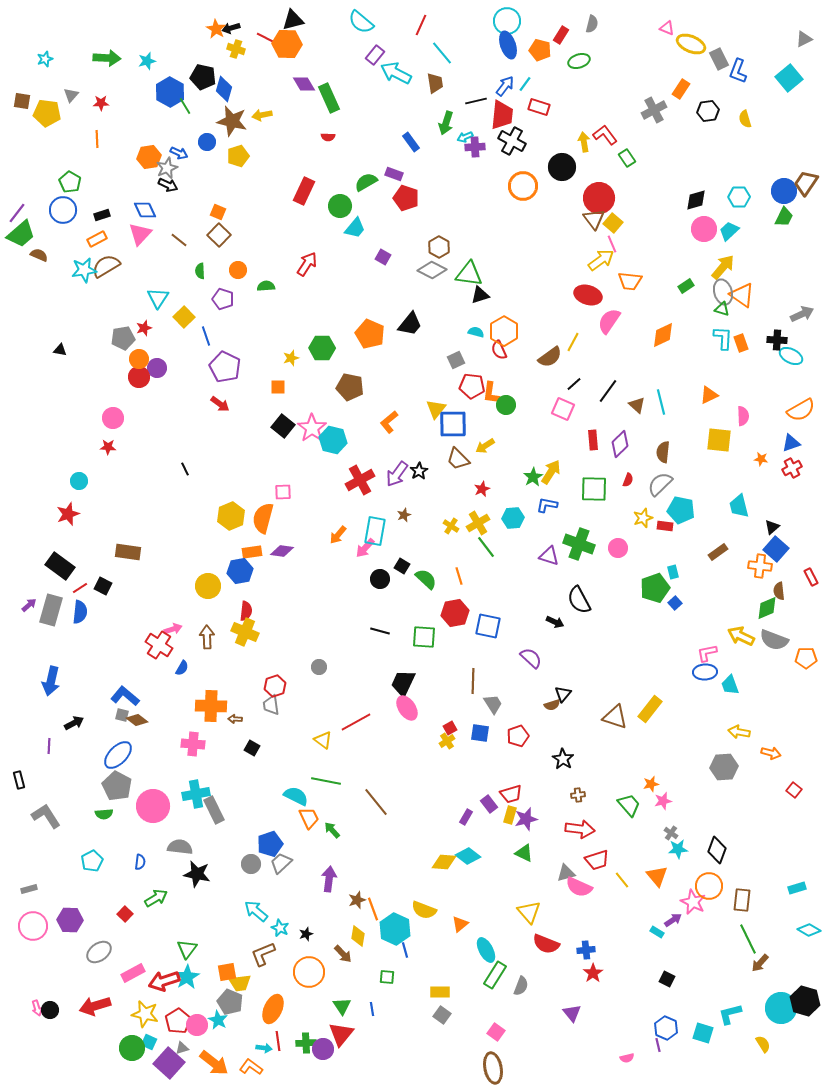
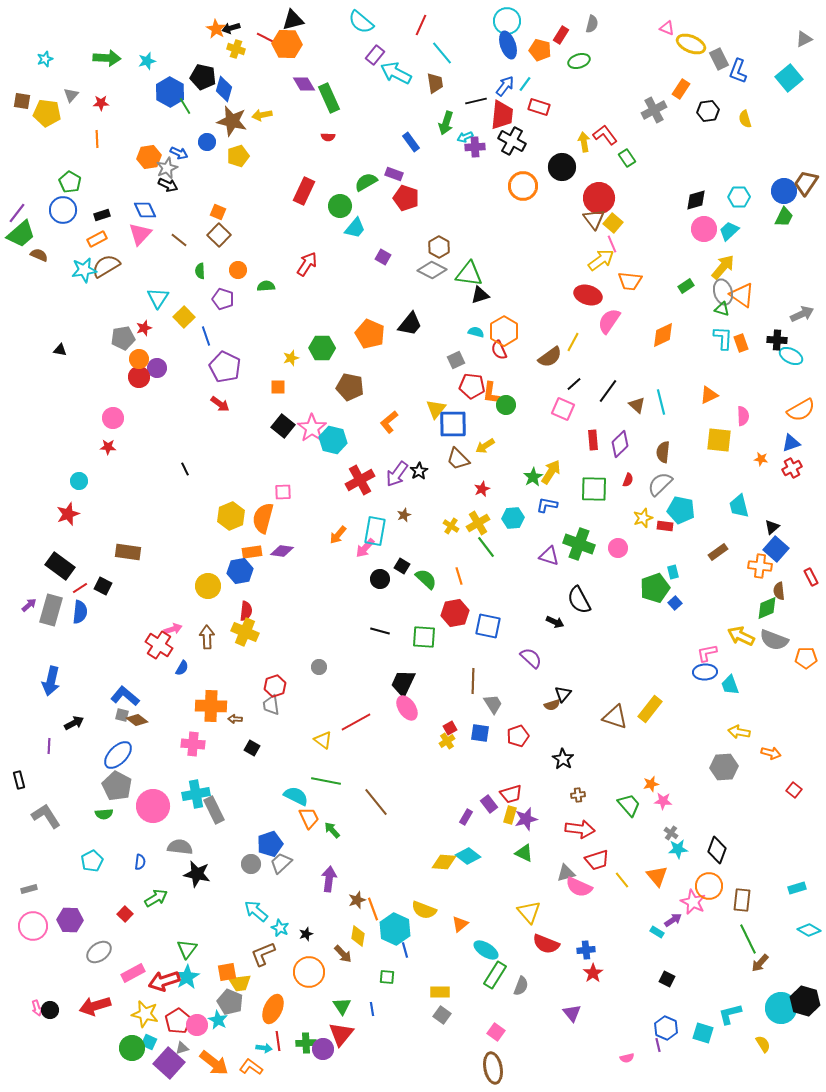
pink star at (663, 801): rotated 18 degrees clockwise
cyan ellipse at (486, 950): rotated 30 degrees counterclockwise
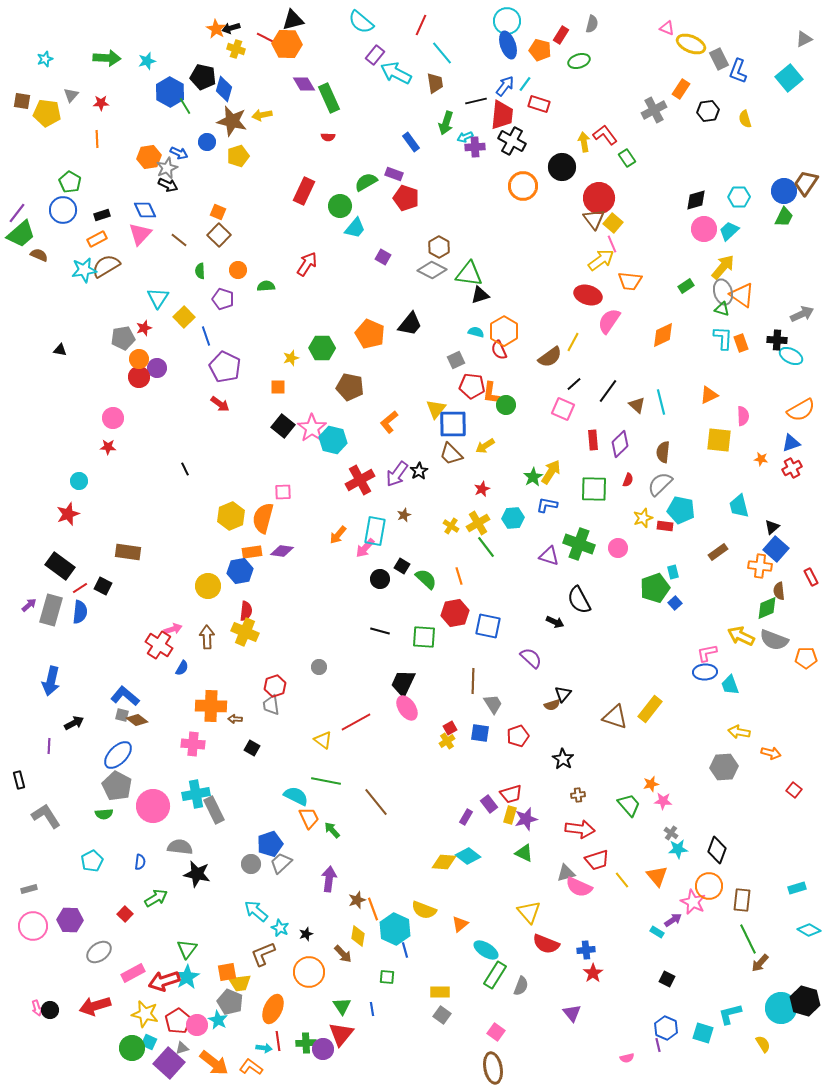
red rectangle at (539, 107): moved 3 px up
brown trapezoid at (458, 459): moved 7 px left, 5 px up
